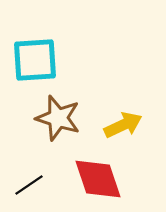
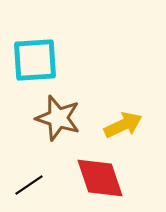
red diamond: moved 2 px right, 1 px up
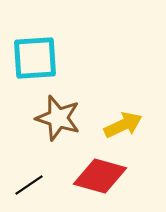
cyan square: moved 2 px up
red diamond: moved 2 px up; rotated 56 degrees counterclockwise
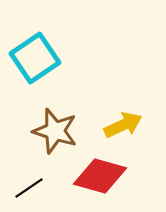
cyan square: rotated 30 degrees counterclockwise
brown star: moved 3 px left, 13 px down
black line: moved 3 px down
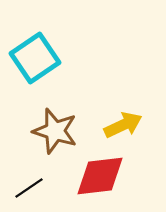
red diamond: rotated 22 degrees counterclockwise
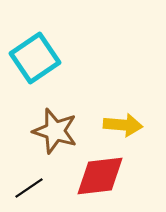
yellow arrow: rotated 30 degrees clockwise
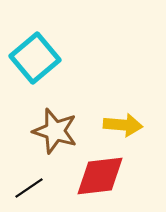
cyan square: rotated 6 degrees counterclockwise
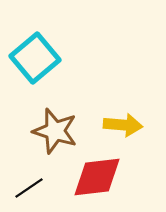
red diamond: moved 3 px left, 1 px down
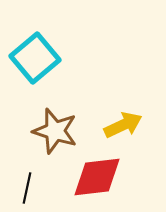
yellow arrow: rotated 30 degrees counterclockwise
black line: moved 2 px left; rotated 44 degrees counterclockwise
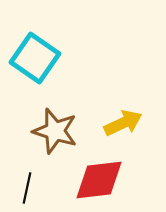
cyan square: rotated 15 degrees counterclockwise
yellow arrow: moved 2 px up
red diamond: moved 2 px right, 3 px down
